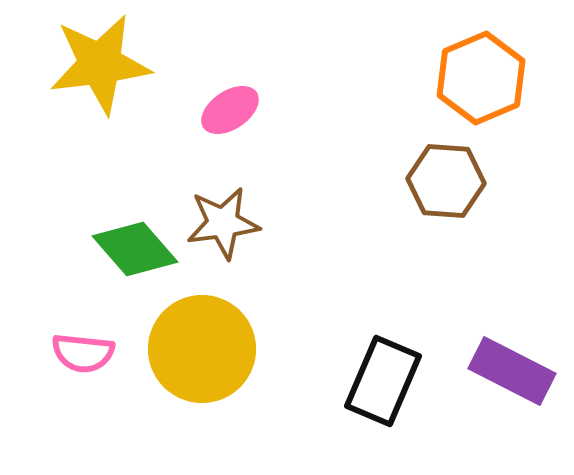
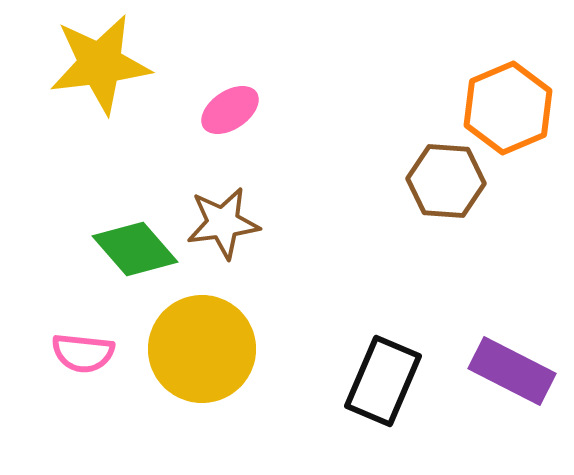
orange hexagon: moved 27 px right, 30 px down
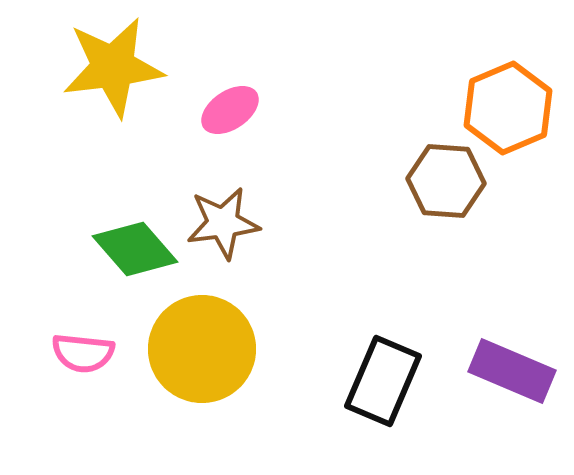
yellow star: moved 13 px right, 3 px down
purple rectangle: rotated 4 degrees counterclockwise
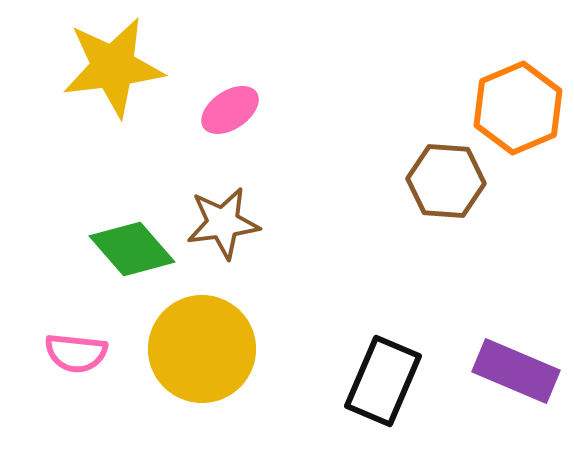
orange hexagon: moved 10 px right
green diamond: moved 3 px left
pink semicircle: moved 7 px left
purple rectangle: moved 4 px right
